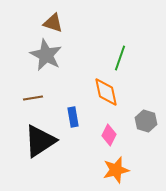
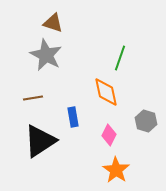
orange star: rotated 24 degrees counterclockwise
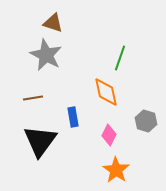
black triangle: rotated 21 degrees counterclockwise
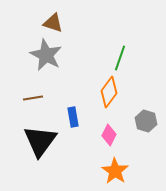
orange diamond: moved 3 px right; rotated 48 degrees clockwise
orange star: moved 1 px left, 1 px down
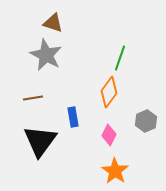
gray hexagon: rotated 20 degrees clockwise
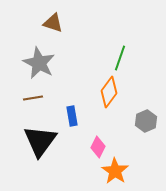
gray star: moved 7 px left, 8 px down
blue rectangle: moved 1 px left, 1 px up
pink diamond: moved 11 px left, 12 px down
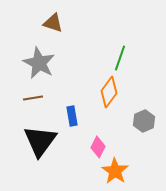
gray hexagon: moved 2 px left
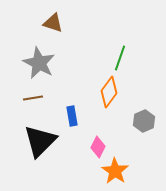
black triangle: rotated 9 degrees clockwise
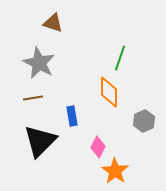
orange diamond: rotated 36 degrees counterclockwise
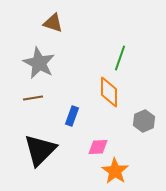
blue rectangle: rotated 30 degrees clockwise
black triangle: moved 9 px down
pink diamond: rotated 60 degrees clockwise
